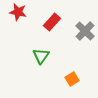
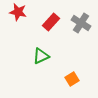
red rectangle: moved 1 px left
gray cross: moved 4 px left, 8 px up; rotated 12 degrees counterclockwise
green triangle: rotated 30 degrees clockwise
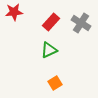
red star: moved 4 px left; rotated 18 degrees counterclockwise
green triangle: moved 8 px right, 6 px up
orange square: moved 17 px left, 4 px down
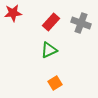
red star: moved 1 px left, 1 px down
gray cross: rotated 12 degrees counterclockwise
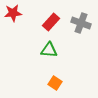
green triangle: rotated 30 degrees clockwise
orange square: rotated 24 degrees counterclockwise
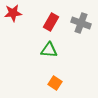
red rectangle: rotated 12 degrees counterclockwise
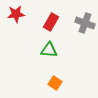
red star: moved 3 px right, 1 px down
gray cross: moved 4 px right
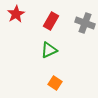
red star: rotated 24 degrees counterclockwise
red rectangle: moved 1 px up
green triangle: rotated 30 degrees counterclockwise
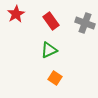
red rectangle: rotated 66 degrees counterclockwise
orange square: moved 5 px up
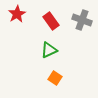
red star: moved 1 px right
gray cross: moved 3 px left, 3 px up
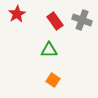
red rectangle: moved 4 px right
green triangle: rotated 24 degrees clockwise
orange square: moved 2 px left, 2 px down
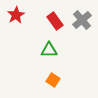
red star: moved 1 px left, 1 px down
gray cross: rotated 30 degrees clockwise
